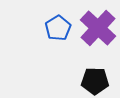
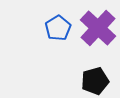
black pentagon: rotated 16 degrees counterclockwise
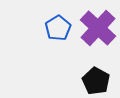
black pentagon: moved 1 px right; rotated 28 degrees counterclockwise
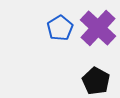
blue pentagon: moved 2 px right
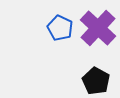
blue pentagon: rotated 15 degrees counterclockwise
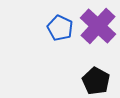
purple cross: moved 2 px up
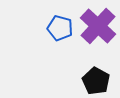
blue pentagon: rotated 10 degrees counterclockwise
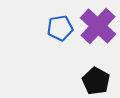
blue pentagon: rotated 25 degrees counterclockwise
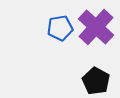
purple cross: moved 2 px left, 1 px down
